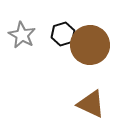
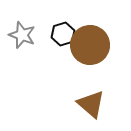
gray star: rotated 8 degrees counterclockwise
brown triangle: rotated 16 degrees clockwise
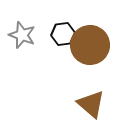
black hexagon: rotated 10 degrees clockwise
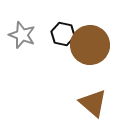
black hexagon: rotated 20 degrees clockwise
brown triangle: moved 2 px right, 1 px up
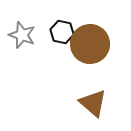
black hexagon: moved 1 px left, 2 px up
brown circle: moved 1 px up
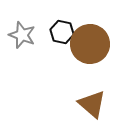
brown triangle: moved 1 px left, 1 px down
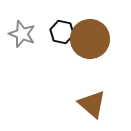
gray star: moved 1 px up
brown circle: moved 5 px up
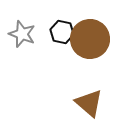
brown triangle: moved 3 px left, 1 px up
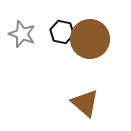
brown triangle: moved 4 px left
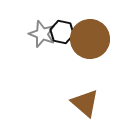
gray star: moved 20 px right
